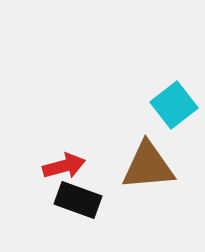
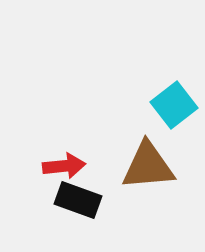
red arrow: rotated 9 degrees clockwise
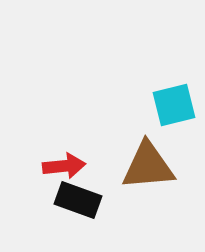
cyan square: rotated 24 degrees clockwise
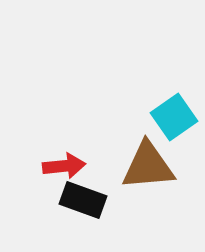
cyan square: moved 12 px down; rotated 21 degrees counterclockwise
black rectangle: moved 5 px right
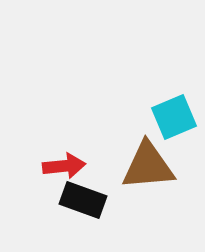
cyan square: rotated 12 degrees clockwise
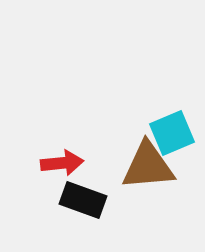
cyan square: moved 2 px left, 16 px down
red arrow: moved 2 px left, 3 px up
